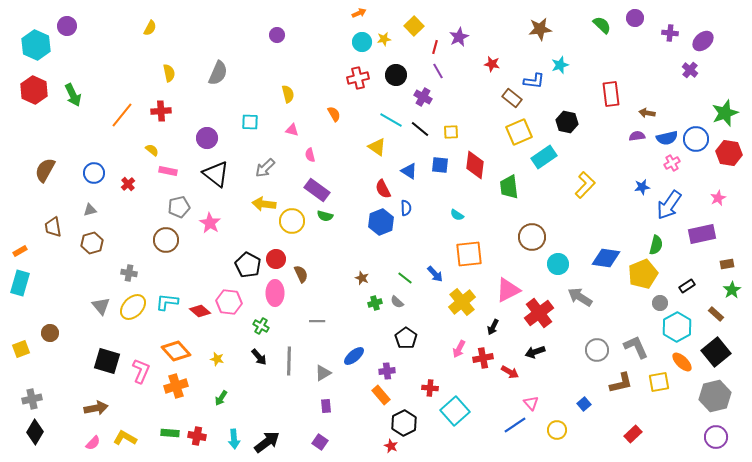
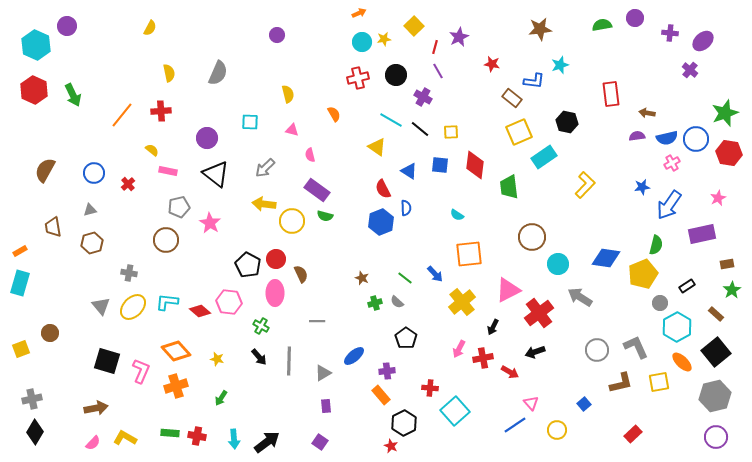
green semicircle at (602, 25): rotated 54 degrees counterclockwise
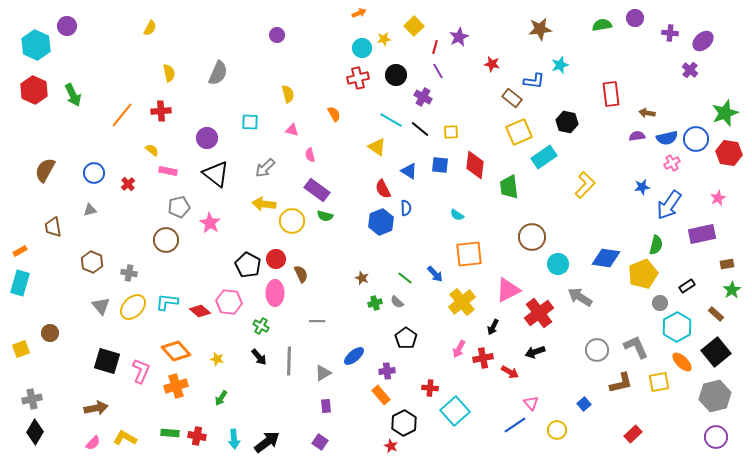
cyan circle at (362, 42): moved 6 px down
brown hexagon at (92, 243): moved 19 px down; rotated 20 degrees counterclockwise
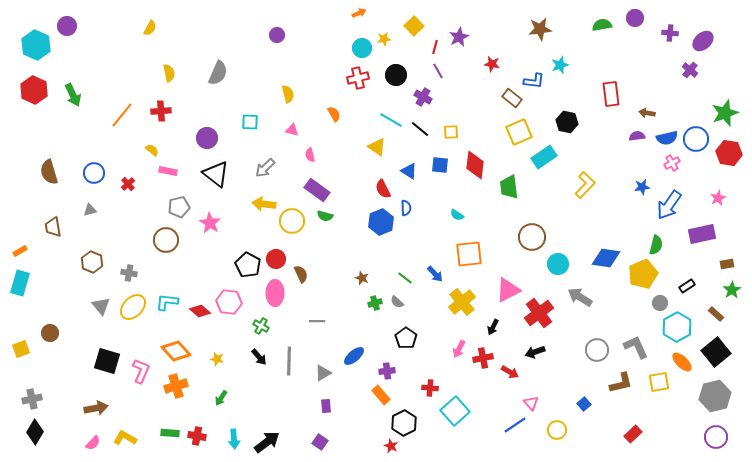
brown semicircle at (45, 170): moved 4 px right, 2 px down; rotated 45 degrees counterclockwise
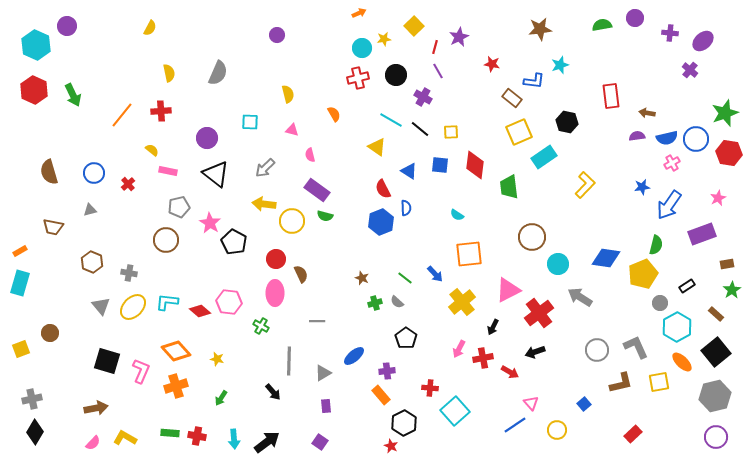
red rectangle at (611, 94): moved 2 px down
brown trapezoid at (53, 227): rotated 70 degrees counterclockwise
purple rectangle at (702, 234): rotated 8 degrees counterclockwise
black pentagon at (248, 265): moved 14 px left, 23 px up
black arrow at (259, 357): moved 14 px right, 35 px down
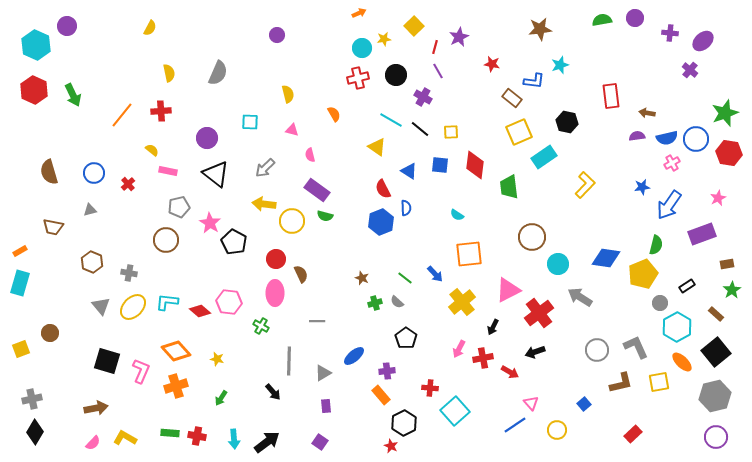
green semicircle at (602, 25): moved 5 px up
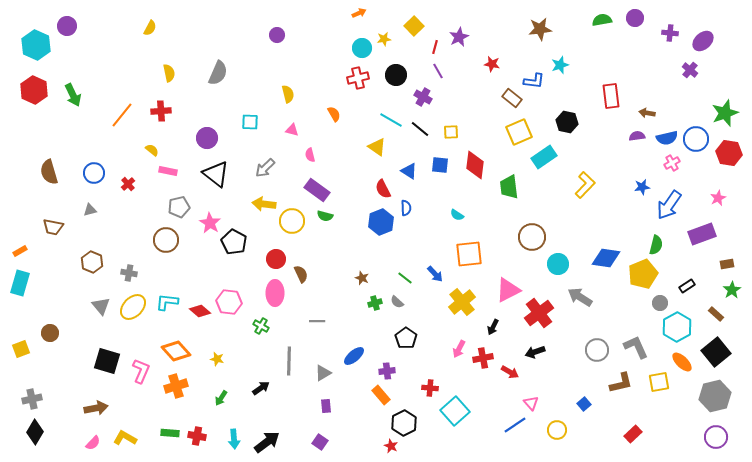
black arrow at (273, 392): moved 12 px left, 4 px up; rotated 84 degrees counterclockwise
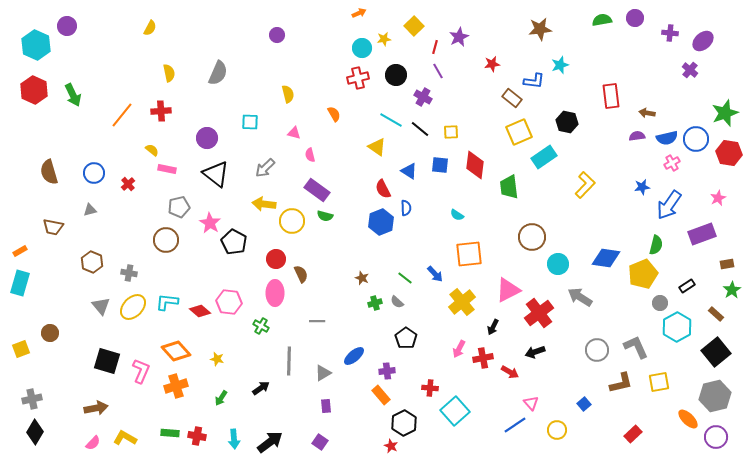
red star at (492, 64): rotated 21 degrees counterclockwise
pink triangle at (292, 130): moved 2 px right, 3 px down
pink rectangle at (168, 171): moved 1 px left, 2 px up
orange ellipse at (682, 362): moved 6 px right, 57 px down
black arrow at (267, 442): moved 3 px right
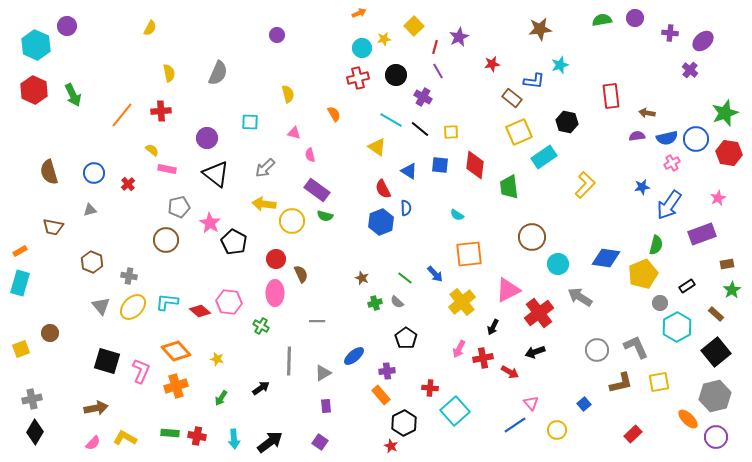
gray cross at (129, 273): moved 3 px down
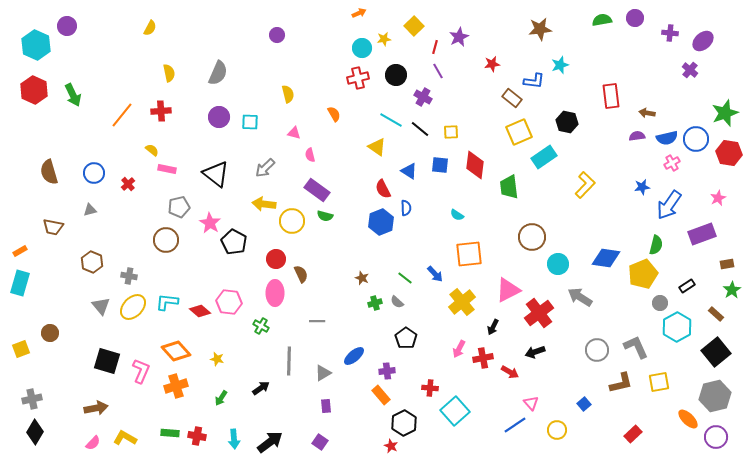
purple circle at (207, 138): moved 12 px right, 21 px up
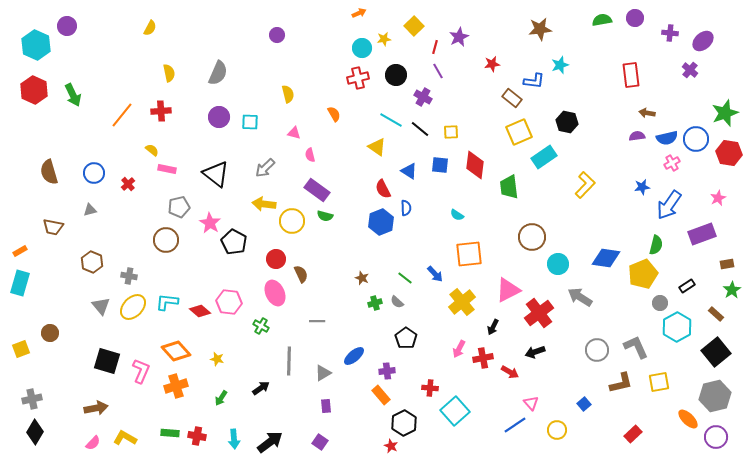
red rectangle at (611, 96): moved 20 px right, 21 px up
pink ellipse at (275, 293): rotated 25 degrees counterclockwise
